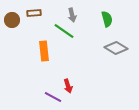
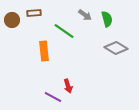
gray arrow: moved 13 px right; rotated 40 degrees counterclockwise
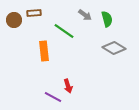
brown circle: moved 2 px right
gray diamond: moved 2 px left
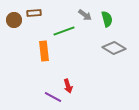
green line: rotated 55 degrees counterclockwise
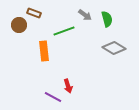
brown rectangle: rotated 24 degrees clockwise
brown circle: moved 5 px right, 5 px down
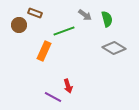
brown rectangle: moved 1 px right
orange rectangle: rotated 30 degrees clockwise
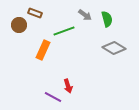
orange rectangle: moved 1 px left, 1 px up
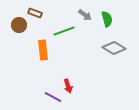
orange rectangle: rotated 30 degrees counterclockwise
